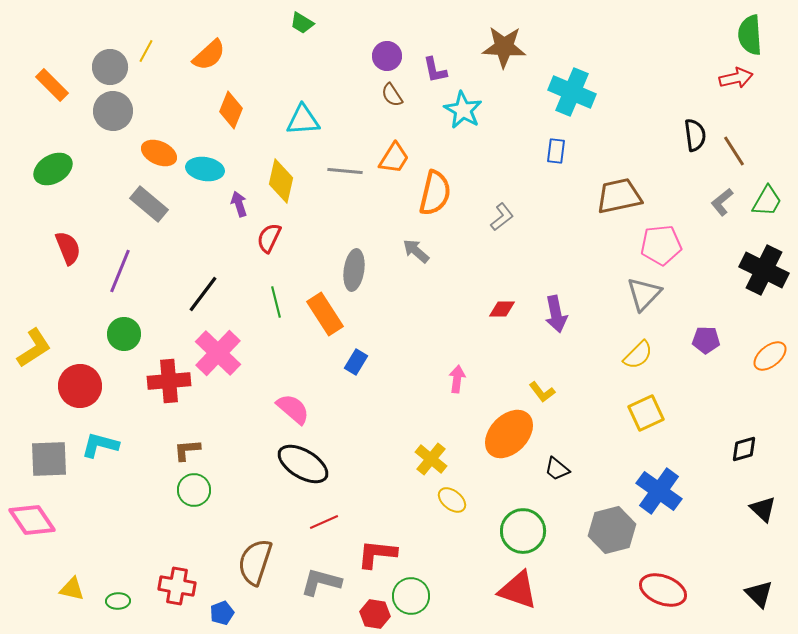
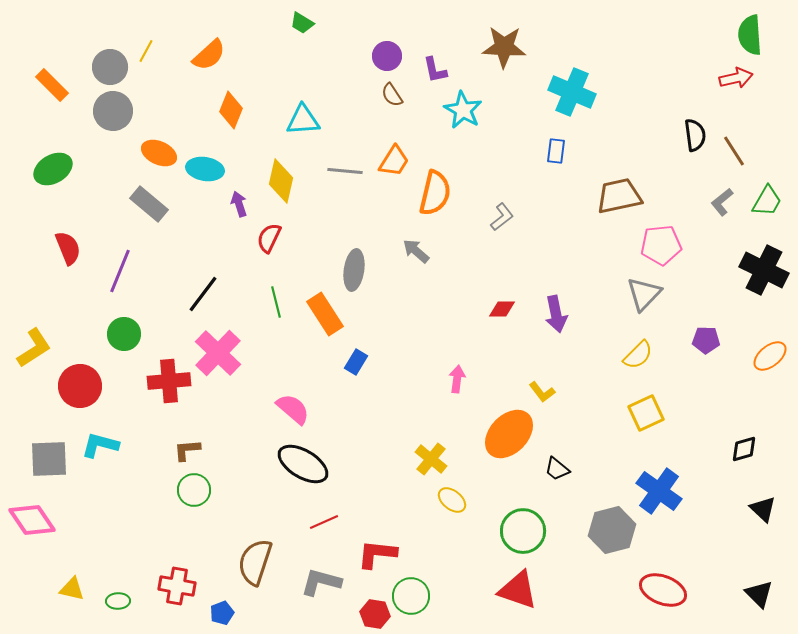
orange trapezoid at (394, 158): moved 3 px down
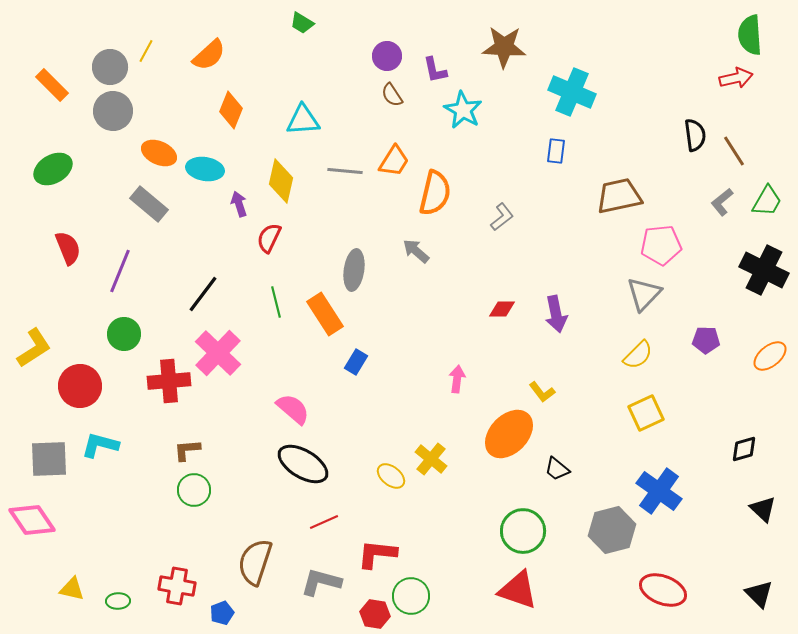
yellow ellipse at (452, 500): moved 61 px left, 24 px up
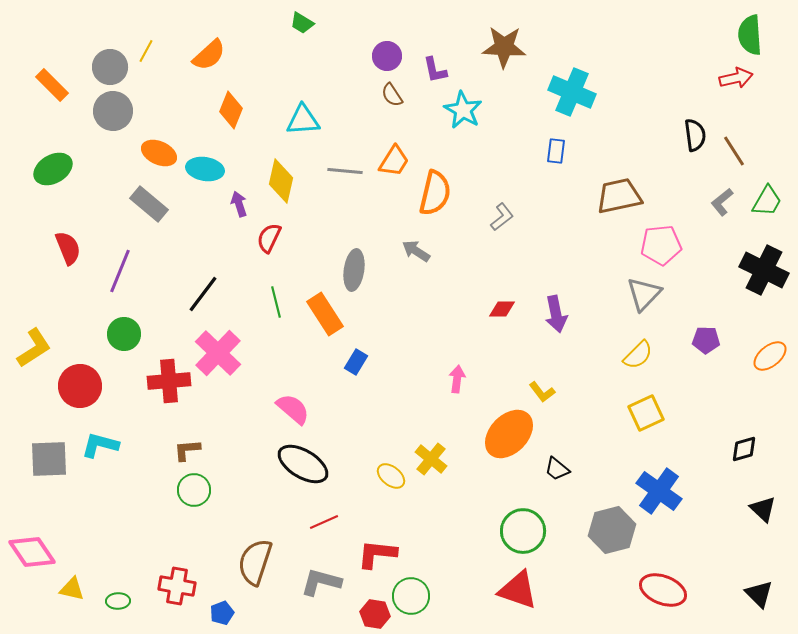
gray arrow at (416, 251): rotated 8 degrees counterclockwise
pink diamond at (32, 520): moved 32 px down
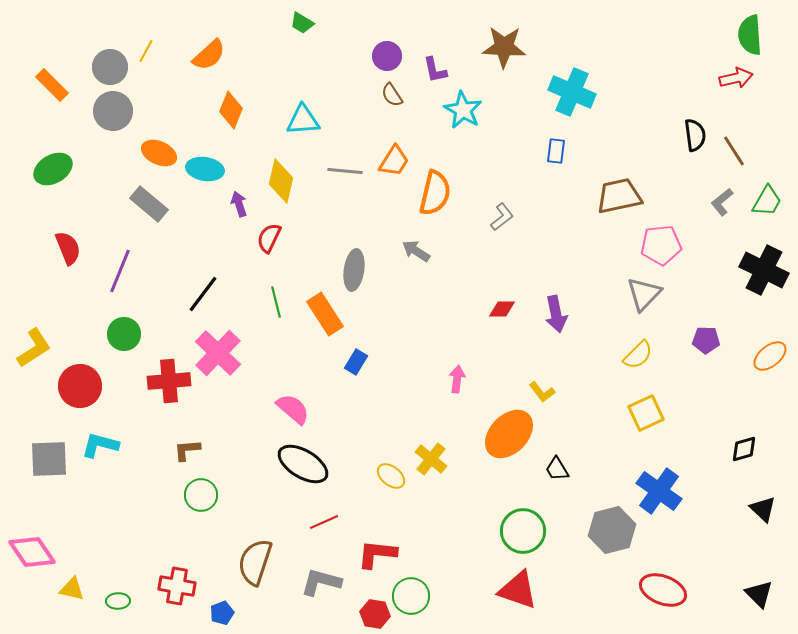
black trapezoid at (557, 469): rotated 20 degrees clockwise
green circle at (194, 490): moved 7 px right, 5 px down
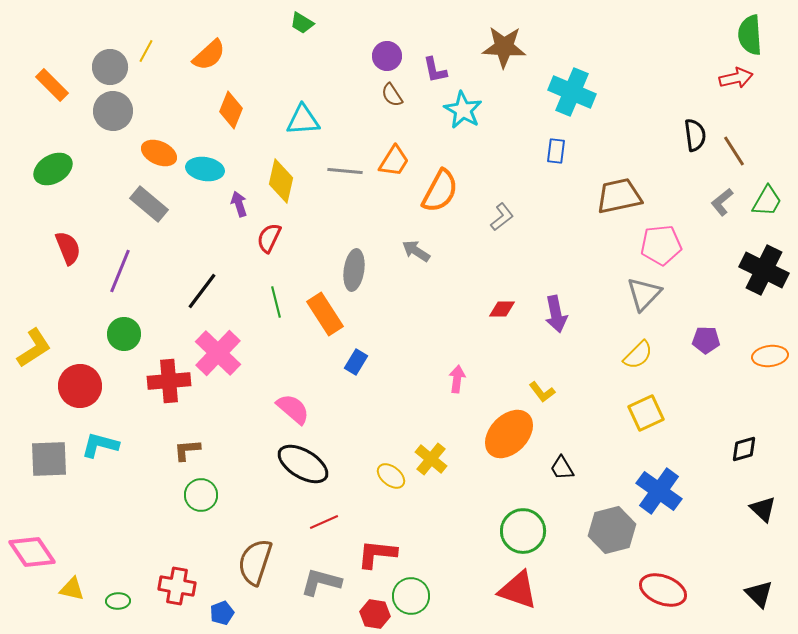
orange semicircle at (435, 193): moved 5 px right, 2 px up; rotated 15 degrees clockwise
black line at (203, 294): moved 1 px left, 3 px up
orange ellipse at (770, 356): rotated 32 degrees clockwise
black trapezoid at (557, 469): moved 5 px right, 1 px up
